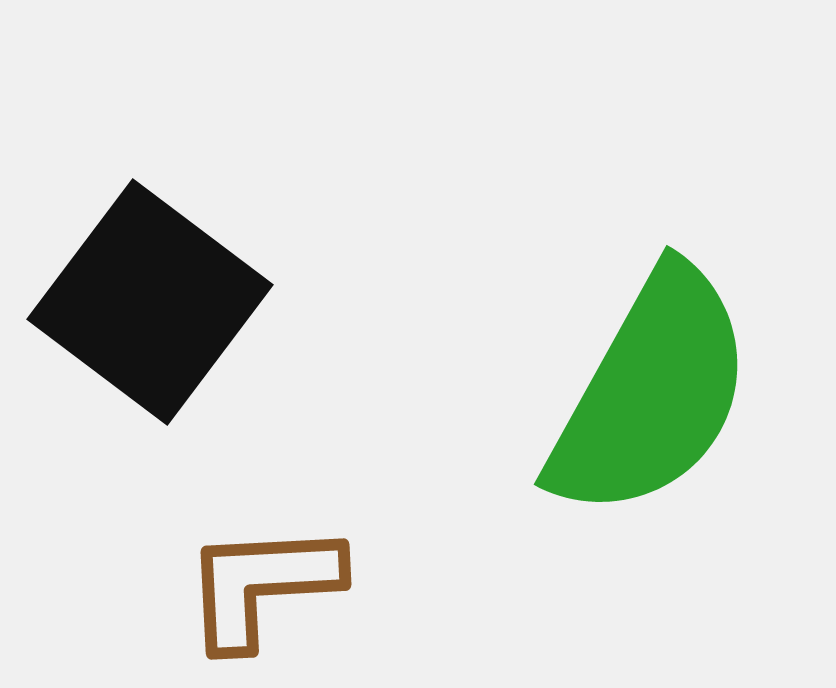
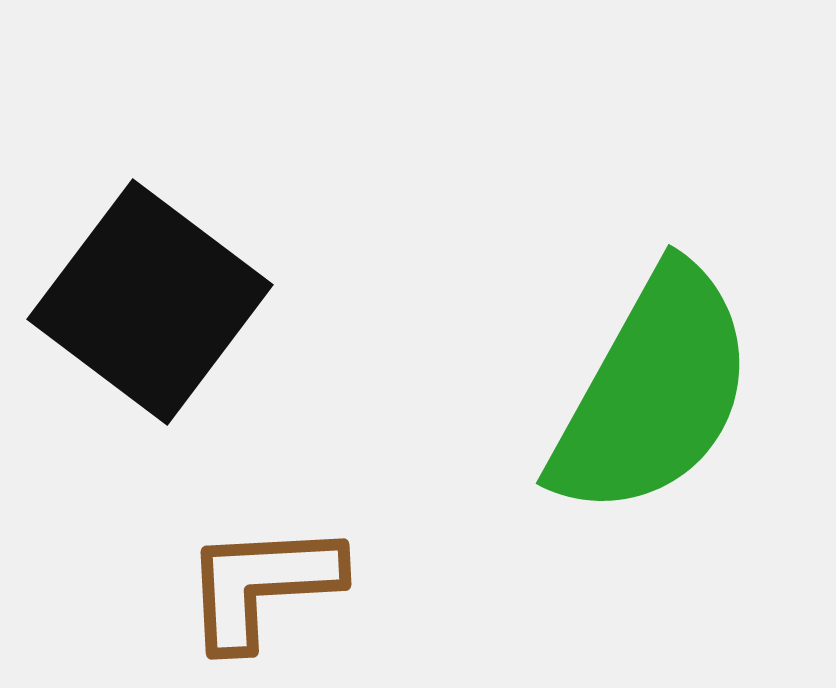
green semicircle: moved 2 px right, 1 px up
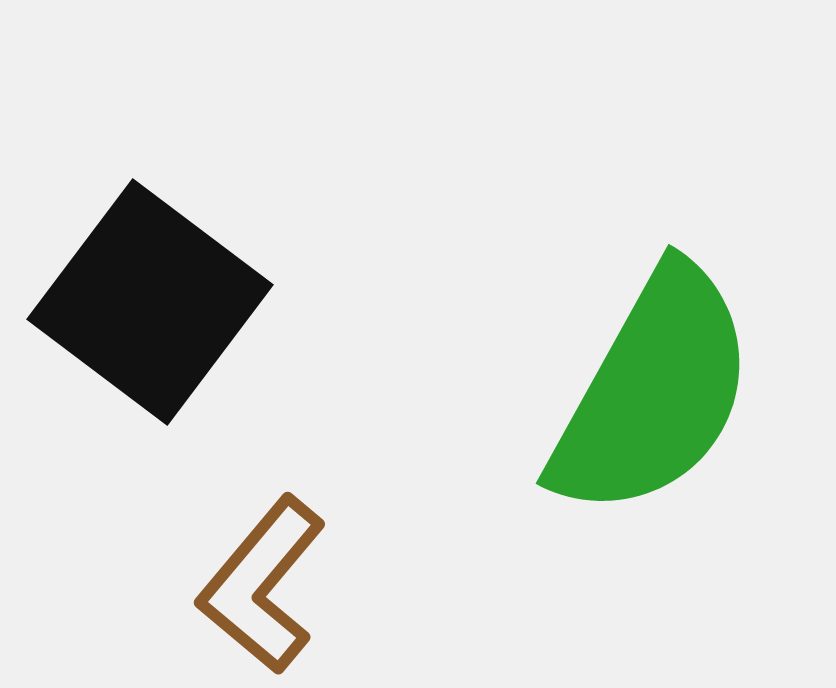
brown L-shape: rotated 47 degrees counterclockwise
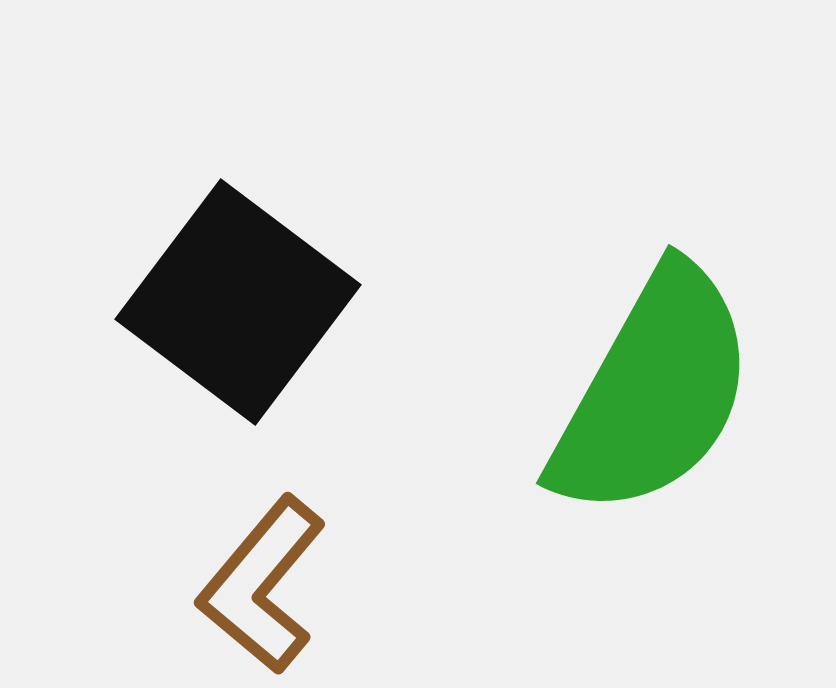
black square: moved 88 px right
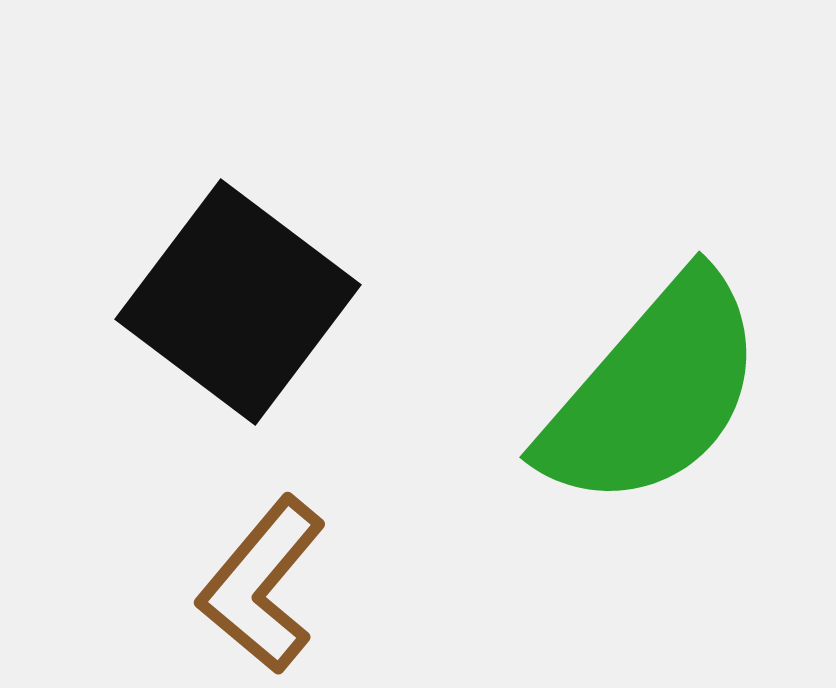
green semicircle: rotated 12 degrees clockwise
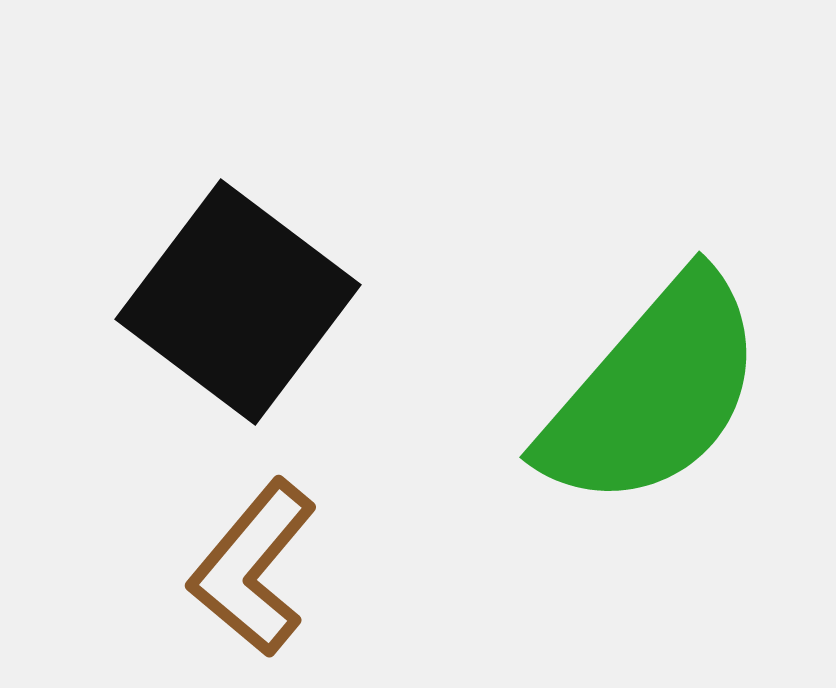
brown L-shape: moved 9 px left, 17 px up
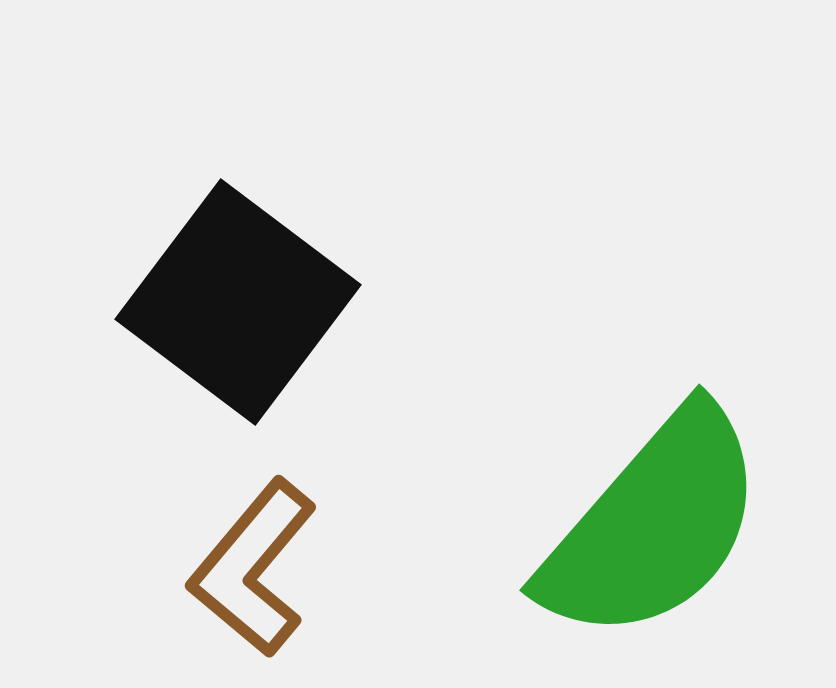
green semicircle: moved 133 px down
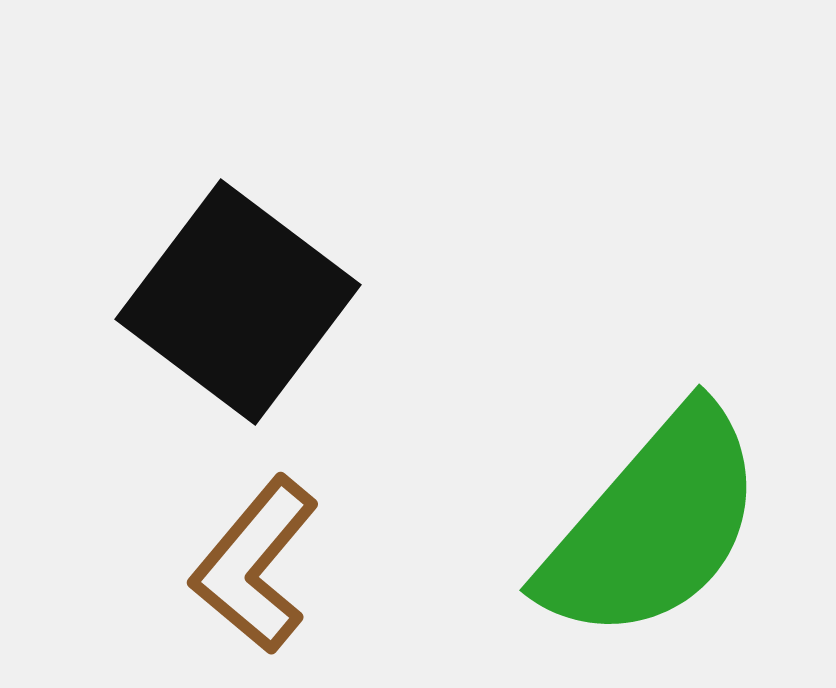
brown L-shape: moved 2 px right, 3 px up
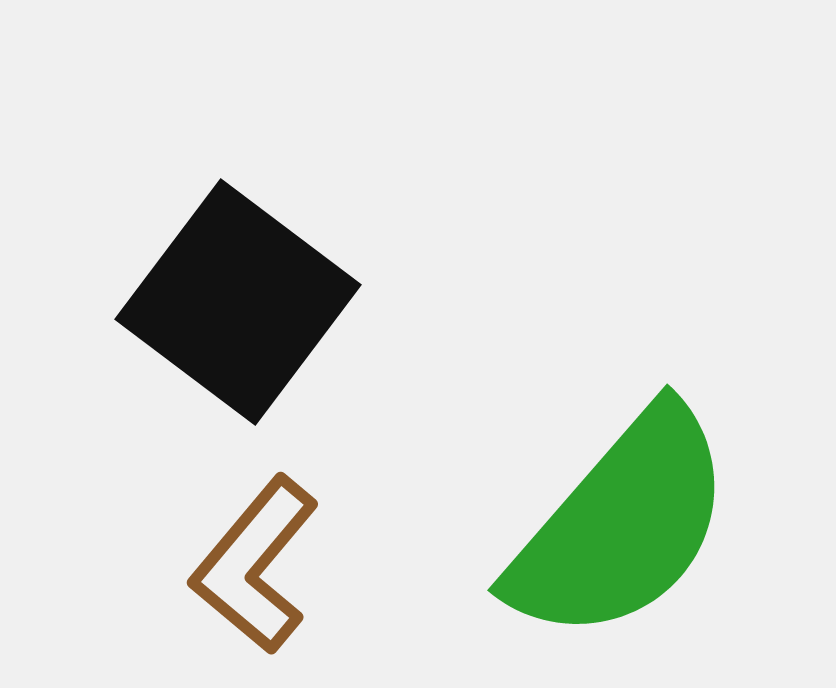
green semicircle: moved 32 px left
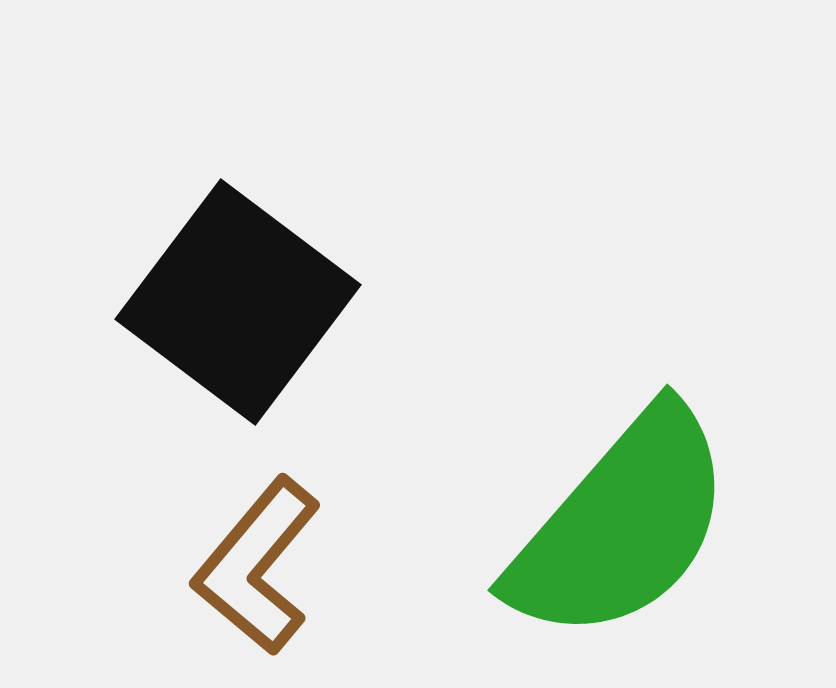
brown L-shape: moved 2 px right, 1 px down
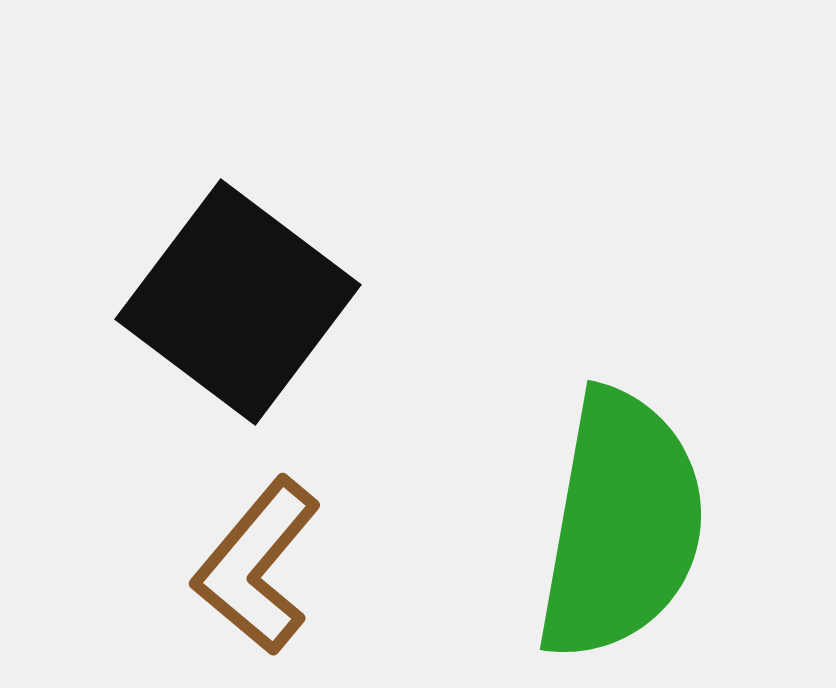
green semicircle: rotated 31 degrees counterclockwise
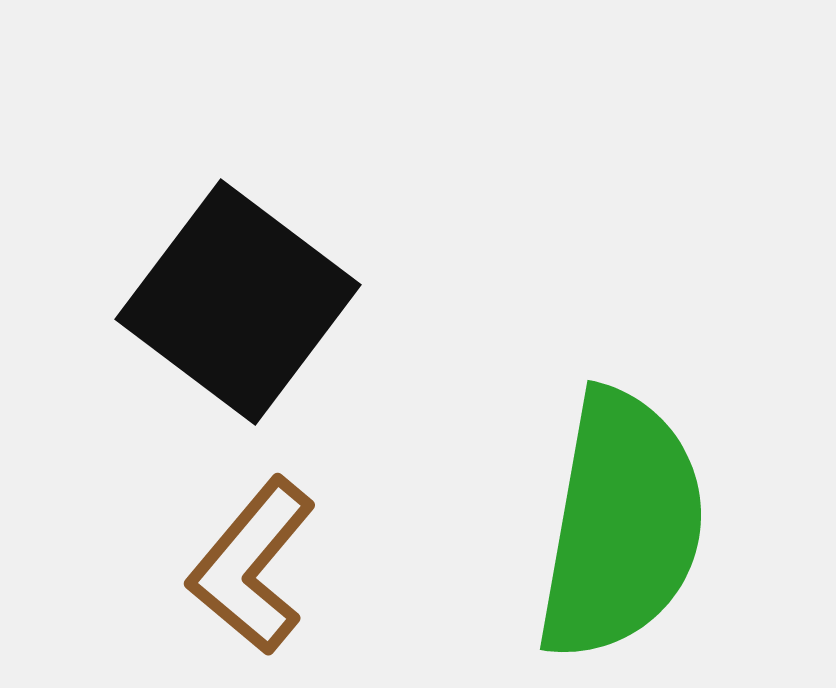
brown L-shape: moved 5 px left
